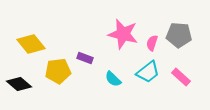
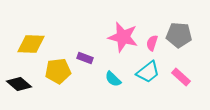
pink star: moved 3 px down
yellow diamond: rotated 48 degrees counterclockwise
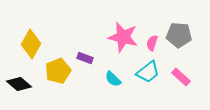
yellow diamond: rotated 64 degrees counterclockwise
yellow pentagon: rotated 15 degrees counterclockwise
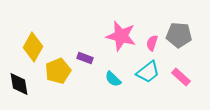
pink star: moved 2 px left, 1 px up
yellow diamond: moved 2 px right, 3 px down
black diamond: rotated 40 degrees clockwise
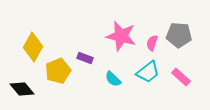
black diamond: moved 3 px right, 5 px down; rotated 30 degrees counterclockwise
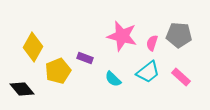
pink star: moved 1 px right
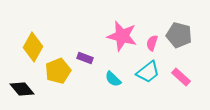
gray pentagon: rotated 10 degrees clockwise
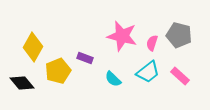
pink rectangle: moved 1 px left, 1 px up
black diamond: moved 6 px up
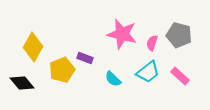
pink star: moved 2 px up
yellow pentagon: moved 4 px right, 1 px up
